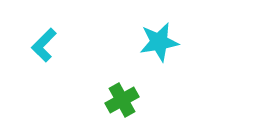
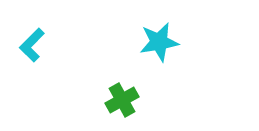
cyan L-shape: moved 12 px left
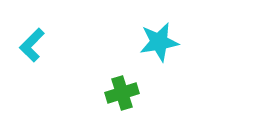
green cross: moved 7 px up; rotated 12 degrees clockwise
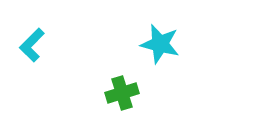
cyan star: moved 1 px right, 2 px down; rotated 24 degrees clockwise
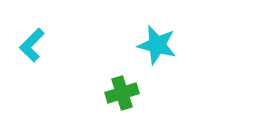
cyan star: moved 3 px left, 1 px down
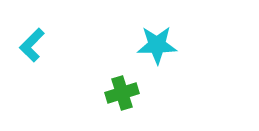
cyan star: rotated 15 degrees counterclockwise
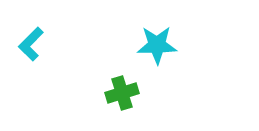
cyan L-shape: moved 1 px left, 1 px up
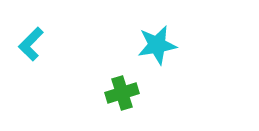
cyan star: rotated 9 degrees counterclockwise
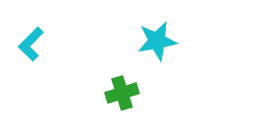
cyan star: moved 4 px up
